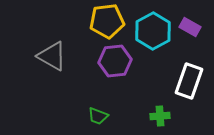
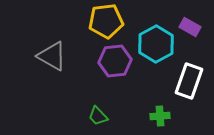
yellow pentagon: moved 1 px left
cyan hexagon: moved 3 px right, 13 px down
green trapezoid: rotated 25 degrees clockwise
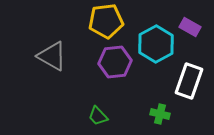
purple hexagon: moved 1 px down
green cross: moved 2 px up; rotated 18 degrees clockwise
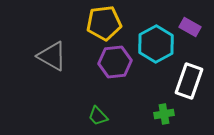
yellow pentagon: moved 2 px left, 2 px down
green cross: moved 4 px right; rotated 24 degrees counterclockwise
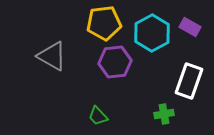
cyan hexagon: moved 4 px left, 11 px up
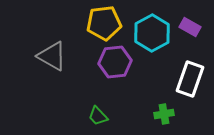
white rectangle: moved 1 px right, 2 px up
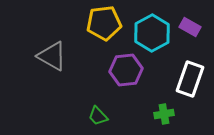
purple hexagon: moved 11 px right, 8 px down
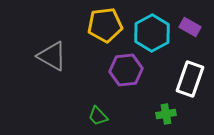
yellow pentagon: moved 1 px right, 2 px down
green cross: moved 2 px right
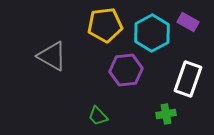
purple rectangle: moved 2 px left, 5 px up
white rectangle: moved 2 px left
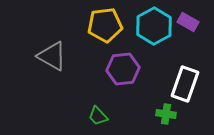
cyan hexagon: moved 2 px right, 7 px up
purple hexagon: moved 3 px left, 1 px up
white rectangle: moved 3 px left, 5 px down
green cross: rotated 18 degrees clockwise
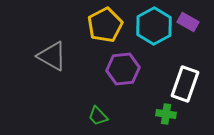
yellow pentagon: rotated 20 degrees counterclockwise
